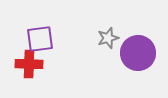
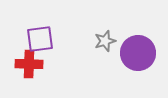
gray star: moved 3 px left, 3 px down
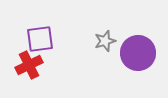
red cross: moved 1 px down; rotated 28 degrees counterclockwise
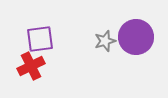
purple circle: moved 2 px left, 16 px up
red cross: moved 2 px right, 1 px down
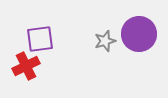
purple circle: moved 3 px right, 3 px up
red cross: moved 5 px left
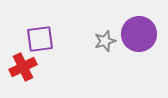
red cross: moved 3 px left, 1 px down
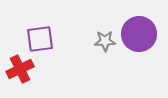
gray star: rotated 15 degrees clockwise
red cross: moved 3 px left, 2 px down
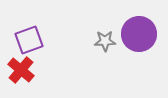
purple square: moved 11 px left, 1 px down; rotated 12 degrees counterclockwise
red cross: moved 1 px right, 1 px down; rotated 24 degrees counterclockwise
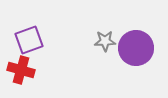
purple circle: moved 3 px left, 14 px down
red cross: rotated 24 degrees counterclockwise
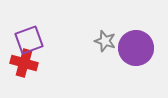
gray star: rotated 20 degrees clockwise
red cross: moved 3 px right, 7 px up
